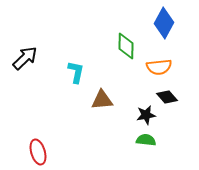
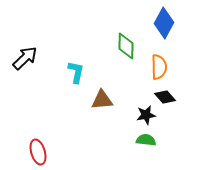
orange semicircle: rotated 85 degrees counterclockwise
black diamond: moved 2 px left
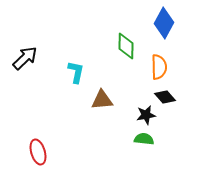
green semicircle: moved 2 px left, 1 px up
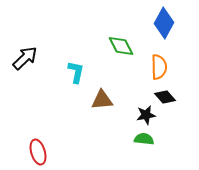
green diamond: moved 5 px left; rotated 28 degrees counterclockwise
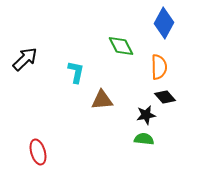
black arrow: moved 1 px down
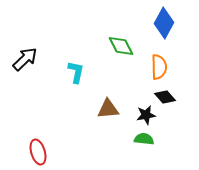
brown triangle: moved 6 px right, 9 px down
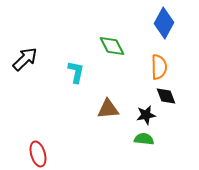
green diamond: moved 9 px left
black diamond: moved 1 px right, 1 px up; rotated 20 degrees clockwise
red ellipse: moved 2 px down
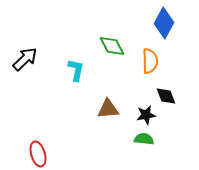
orange semicircle: moved 9 px left, 6 px up
cyan L-shape: moved 2 px up
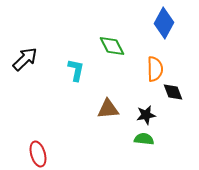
orange semicircle: moved 5 px right, 8 px down
black diamond: moved 7 px right, 4 px up
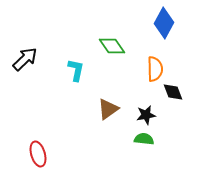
green diamond: rotated 8 degrees counterclockwise
brown triangle: rotated 30 degrees counterclockwise
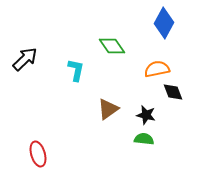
orange semicircle: moved 2 px right; rotated 100 degrees counterclockwise
black star: rotated 24 degrees clockwise
